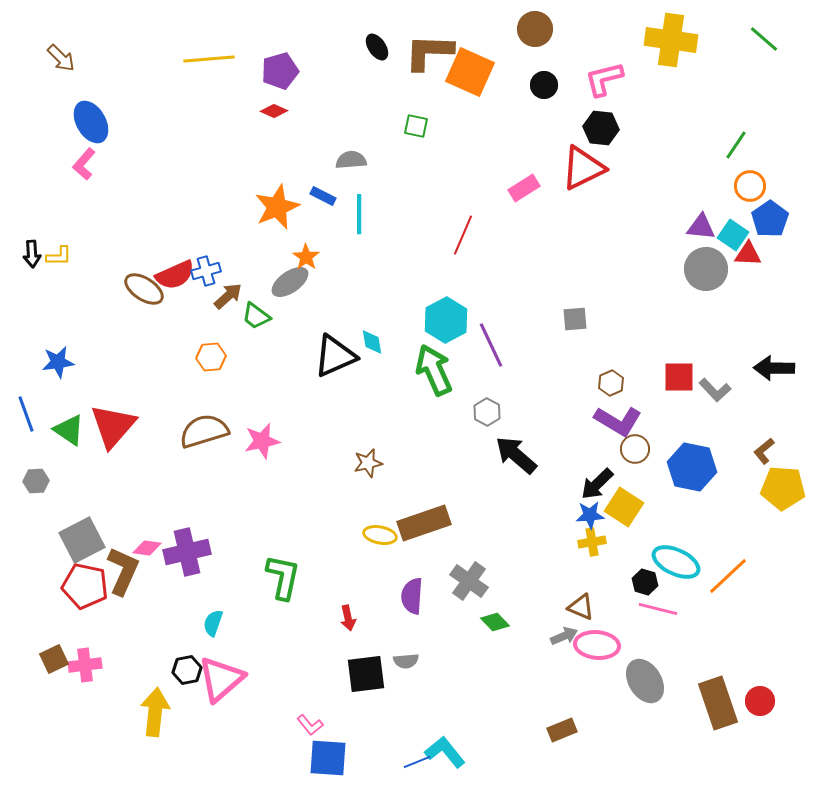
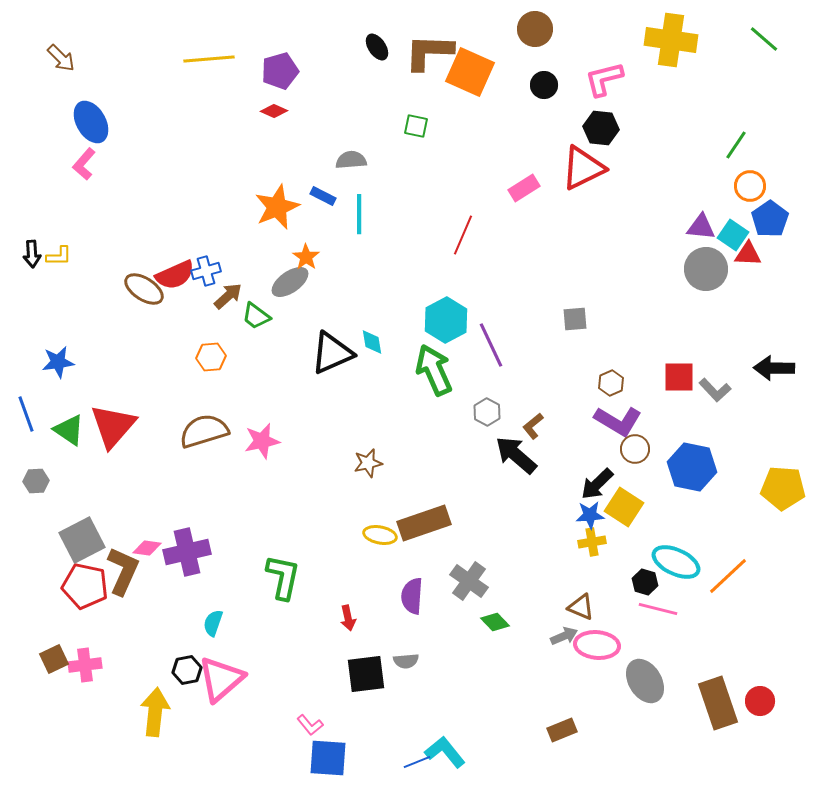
black triangle at (335, 356): moved 3 px left, 3 px up
brown L-shape at (764, 451): moved 231 px left, 25 px up
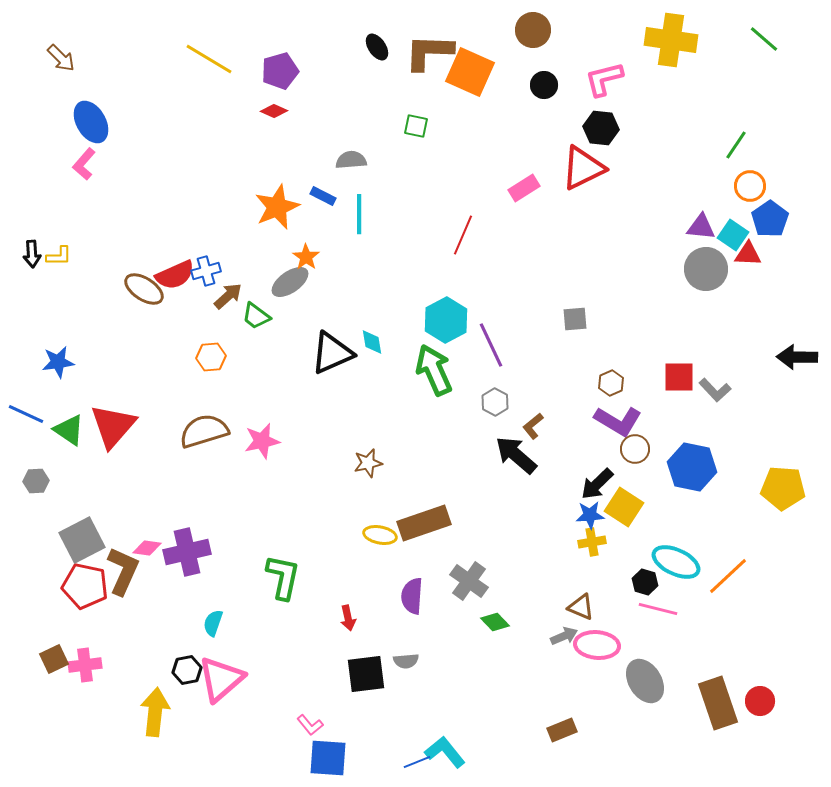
brown circle at (535, 29): moved 2 px left, 1 px down
yellow line at (209, 59): rotated 36 degrees clockwise
black arrow at (774, 368): moved 23 px right, 11 px up
gray hexagon at (487, 412): moved 8 px right, 10 px up
blue line at (26, 414): rotated 45 degrees counterclockwise
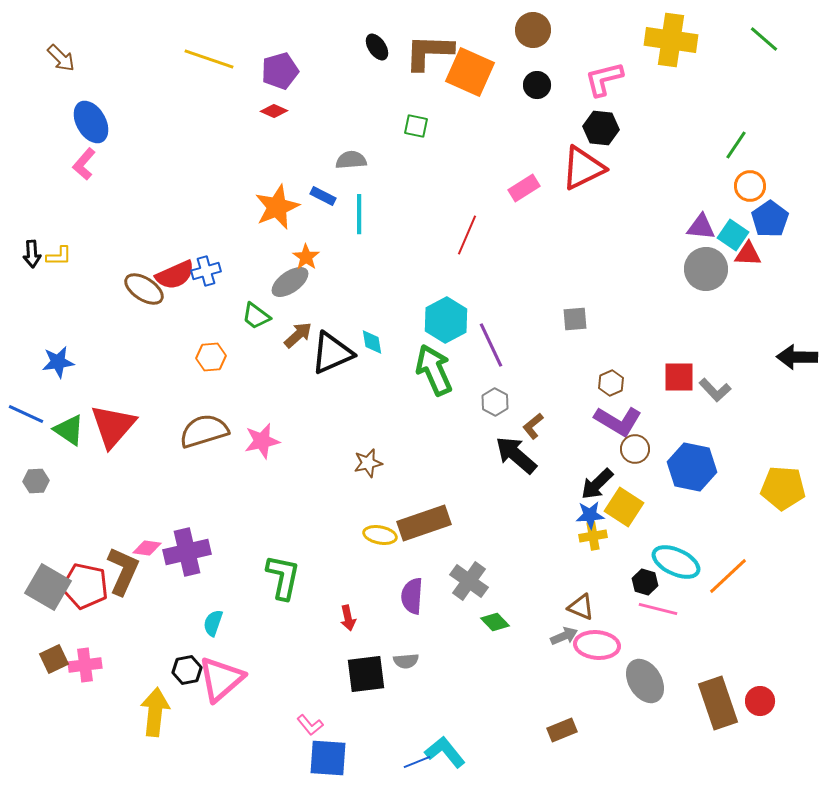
yellow line at (209, 59): rotated 12 degrees counterclockwise
black circle at (544, 85): moved 7 px left
red line at (463, 235): moved 4 px right
brown arrow at (228, 296): moved 70 px right, 39 px down
gray square at (82, 540): moved 34 px left, 47 px down; rotated 33 degrees counterclockwise
yellow cross at (592, 542): moved 1 px right, 6 px up
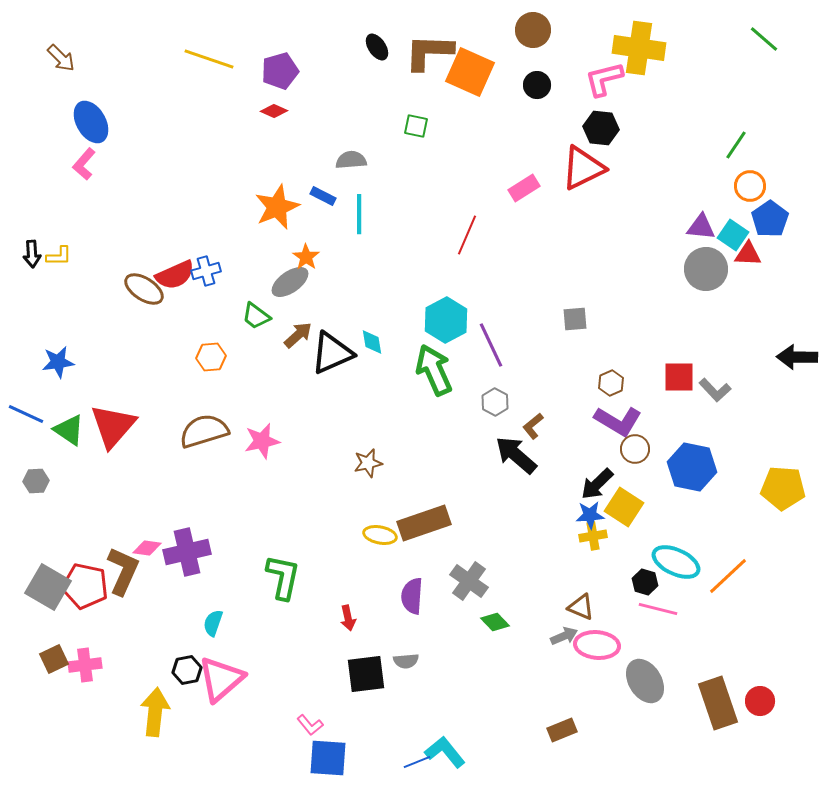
yellow cross at (671, 40): moved 32 px left, 8 px down
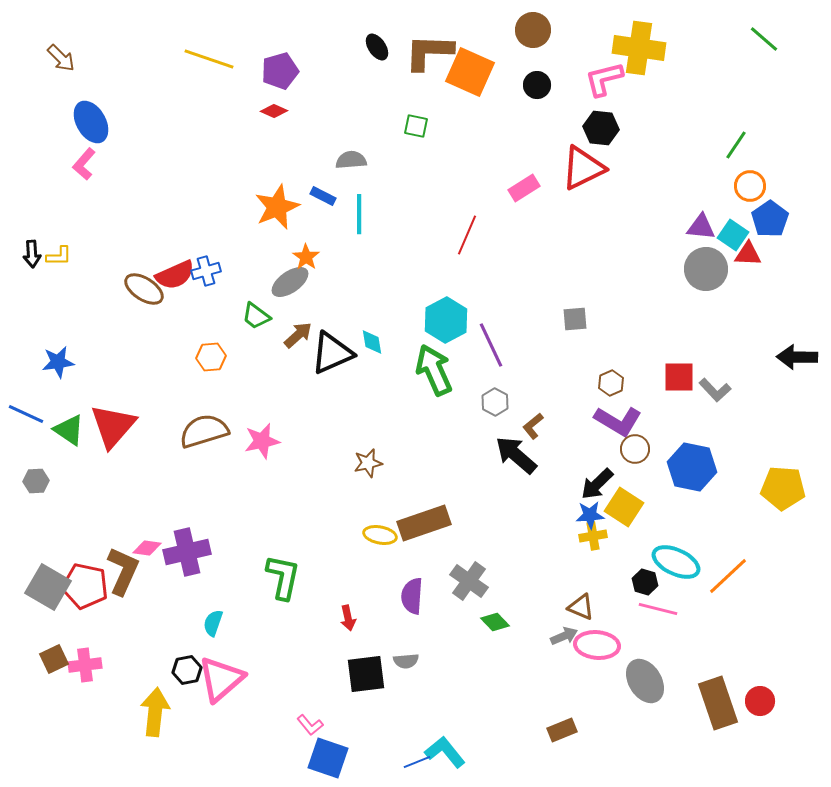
blue square at (328, 758): rotated 15 degrees clockwise
